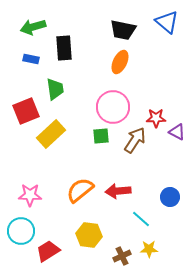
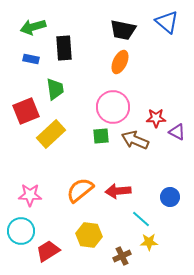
brown arrow: rotated 100 degrees counterclockwise
yellow star: moved 7 px up
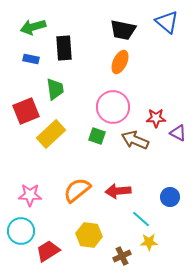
purple triangle: moved 1 px right, 1 px down
green square: moved 4 px left; rotated 24 degrees clockwise
orange semicircle: moved 3 px left
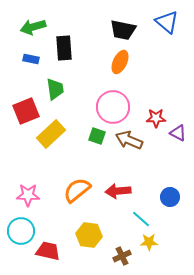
brown arrow: moved 6 px left
pink star: moved 2 px left
red trapezoid: rotated 45 degrees clockwise
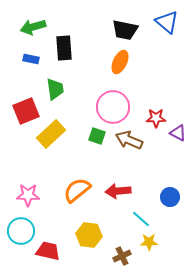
black trapezoid: moved 2 px right
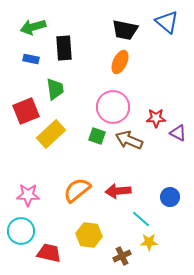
red trapezoid: moved 1 px right, 2 px down
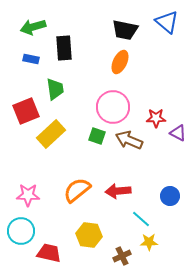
blue circle: moved 1 px up
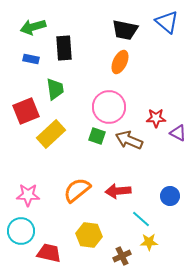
pink circle: moved 4 px left
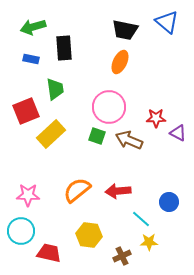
blue circle: moved 1 px left, 6 px down
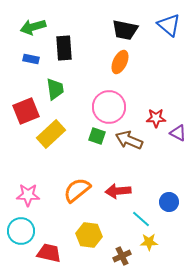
blue triangle: moved 2 px right, 3 px down
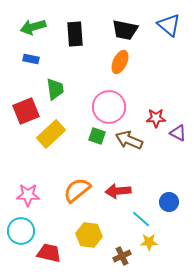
black rectangle: moved 11 px right, 14 px up
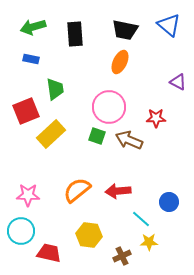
purple triangle: moved 51 px up
